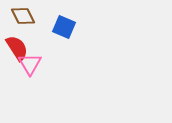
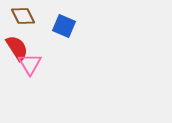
blue square: moved 1 px up
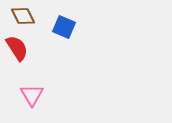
blue square: moved 1 px down
pink triangle: moved 2 px right, 31 px down
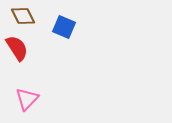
pink triangle: moved 5 px left, 4 px down; rotated 15 degrees clockwise
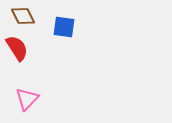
blue square: rotated 15 degrees counterclockwise
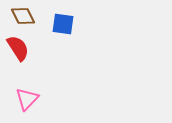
blue square: moved 1 px left, 3 px up
red semicircle: moved 1 px right
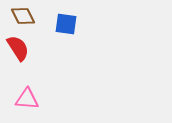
blue square: moved 3 px right
pink triangle: rotated 50 degrees clockwise
